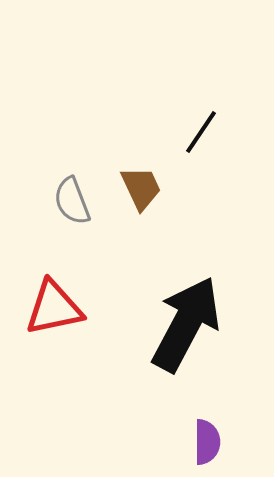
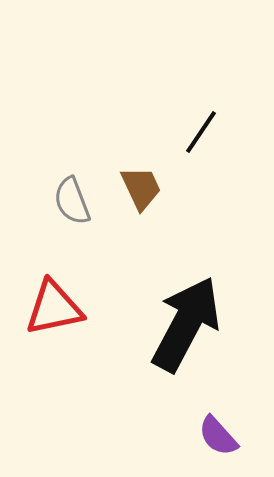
purple semicircle: moved 11 px right, 6 px up; rotated 138 degrees clockwise
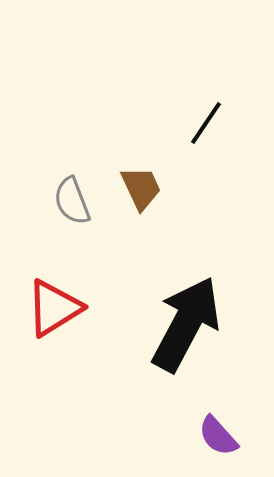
black line: moved 5 px right, 9 px up
red triangle: rotated 20 degrees counterclockwise
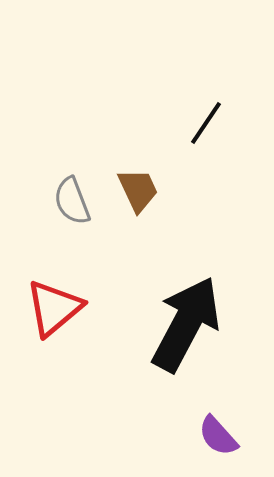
brown trapezoid: moved 3 px left, 2 px down
red triangle: rotated 8 degrees counterclockwise
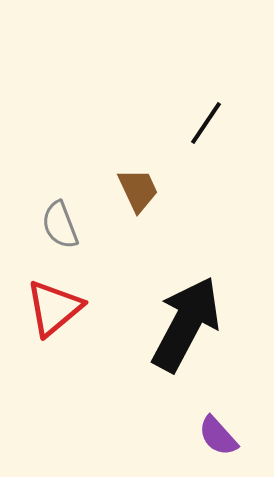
gray semicircle: moved 12 px left, 24 px down
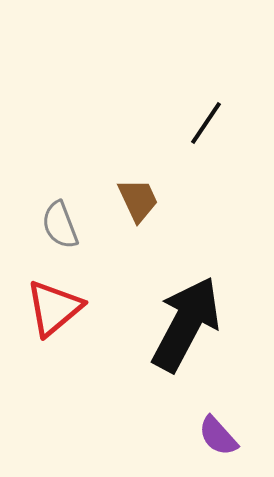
brown trapezoid: moved 10 px down
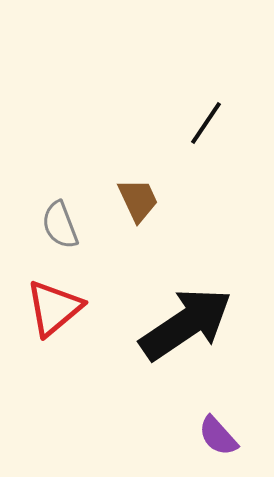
black arrow: rotated 28 degrees clockwise
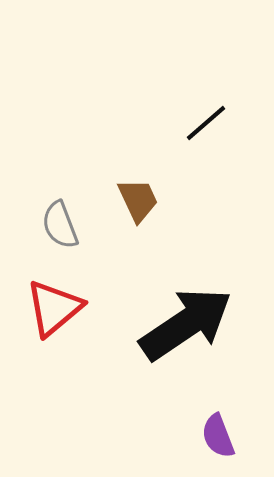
black line: rotated 15 degrees clockwise
purple semicircle: rotated 21 degrees clockwise
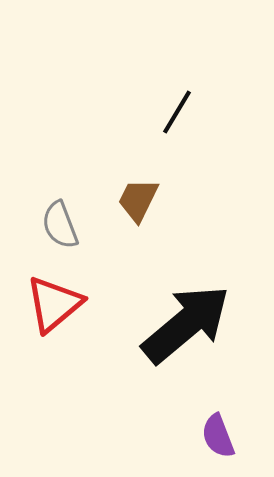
black line: moved 29 px left, 11 px up; rotated 18 degrees counterclockwise
brown trapezoid: rotated 129 degrees counterclockwise
red triangle: moved 4 px up
black arrow: rotated 6 degrees counterclockwise
